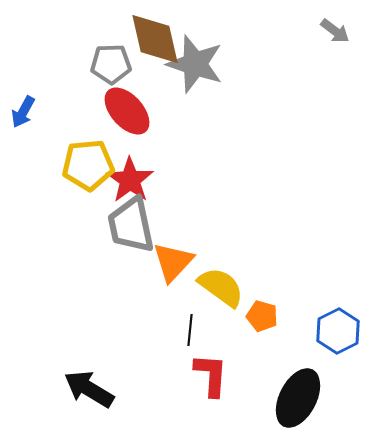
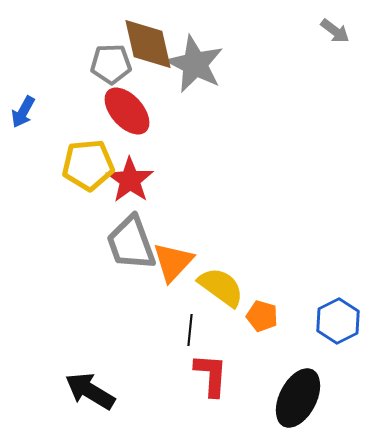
brown diamond: moved 7 px left, 5 px down
gray star: rotated 8 degrees clockwise
gray trapezoid: moved 18 px down; rotated 8 degrees counterclockwise
blue hexagon: moved 10 px up
black arrow: moved 1 px right, 2 px down
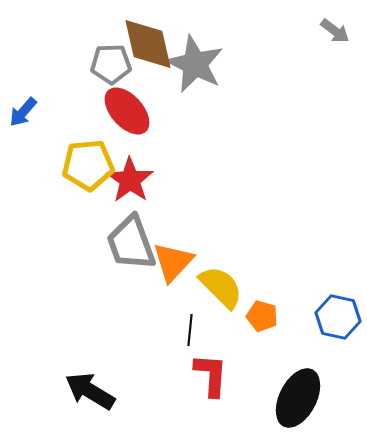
blue arrow: rotated 12 degrees clockwise
yellow semicircle: rotated 9 degrees clockwise
blue hexagon: moved 4 px up; rotated 21 degrees counterclockwise
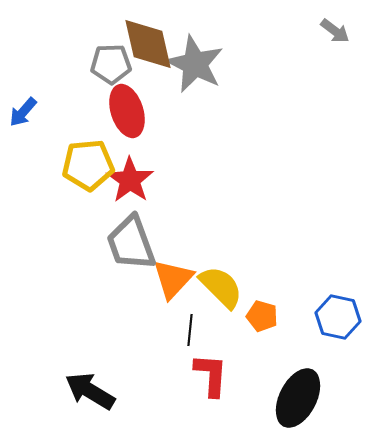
red ellipse: rotated 24 degrees clockwise
orange triangle: moved 17 px down
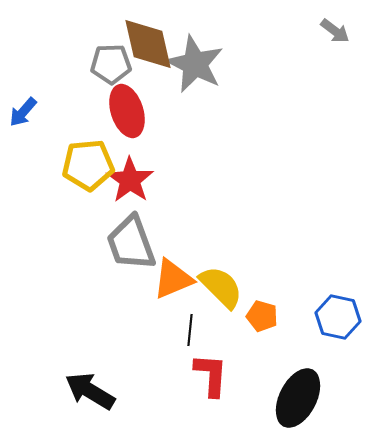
orange triangle: rotated 24 degrees clockwise
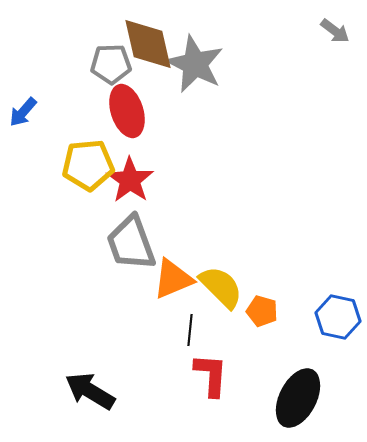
orange pentagon: moved 5 px up
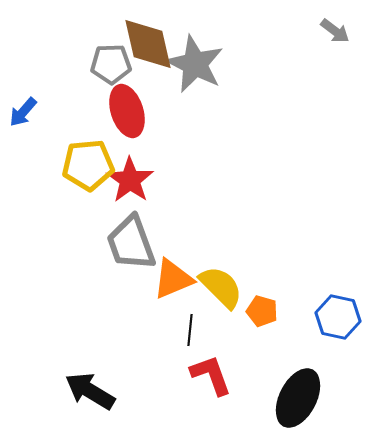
red L-shape: rotated 24 degrees counterclockwise
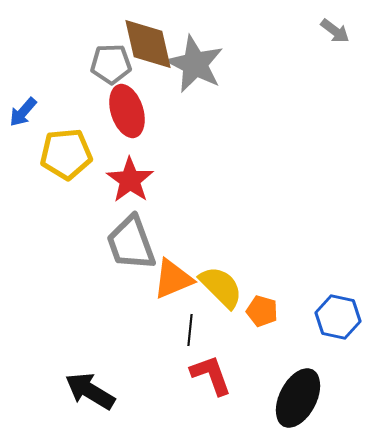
yellow pentagon: moved 22 px left, 11 px up
